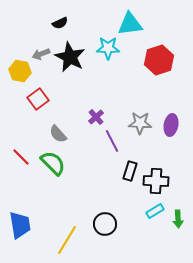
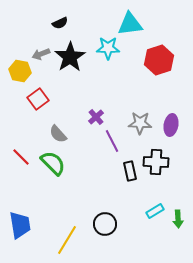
black star: rotated 12 degrees clockwise
black rectangle: rotated 30 degrees counterclockwise
black cross: moved 19 px up
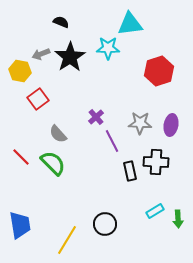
black semicircle: moved 1 px right, 1 px up; rotated 133 degrees counterclockwise
red hexagon: moved 11 px down
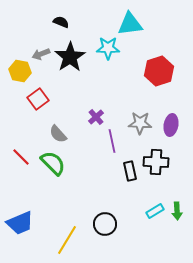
purple line: rotated 15 degrees clockwise
green arrow: moved 1 px left, 8 px up
blue trapezoid: moved 2 px up; rotated 76 degrees clockwise
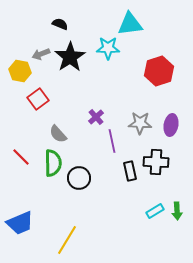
black semicircle: moved 1 px left, 2 px down
green semicircle: rotated 44 degrees clockwise
black circle: moved 26 px left, 46 px up
